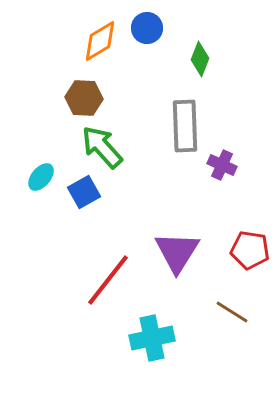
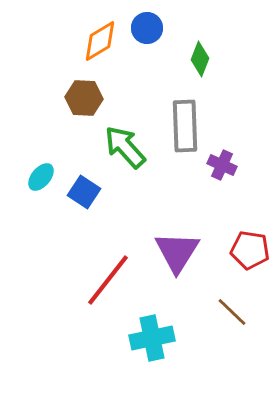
green arrow: moved 23 px right
blue square: rotated 28 degrees counterclockwise
brown line: rotated 12 degrees clockwise
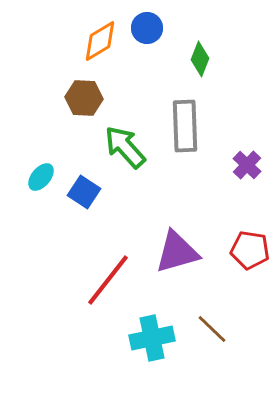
purple cross: moved 25 px right; rotated 20 degrees clockwise
purple triangle: rotated 42 degrees clockwise
brown line: moved 20 px left, 17 px down
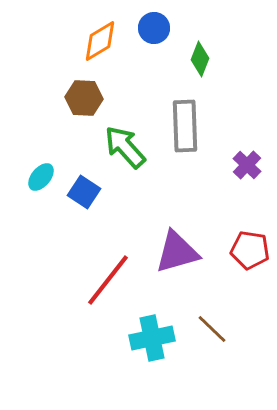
blue circle: moved 7 px right
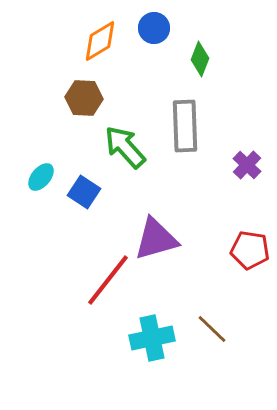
purple triangle: moved 21 px left, 13 px up
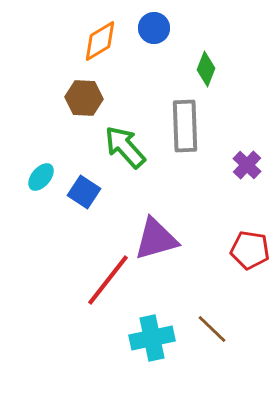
green diamond: moved 6 px right, 10 px down
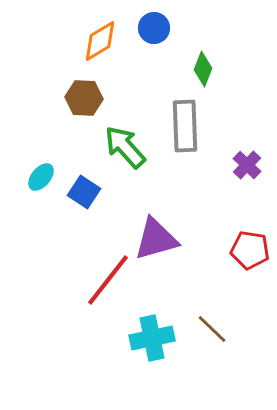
green diamond: moved 3 px left
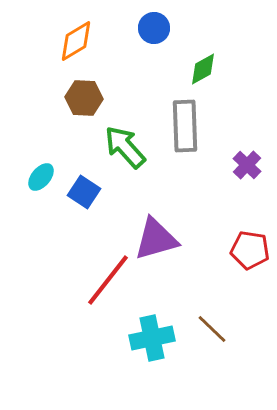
orange diamond: moved 24 px left
green diamond: rotated 40 degrees clockwise
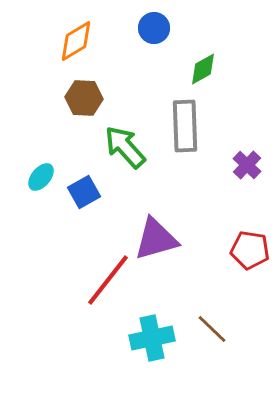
blue square: rotated 28 degrees clockwise
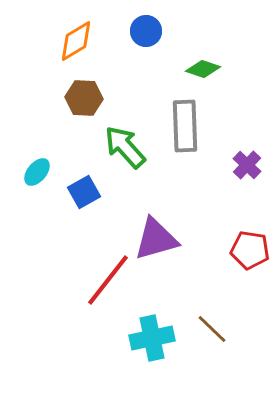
blue circle: moved 8 px left, 3 px down
green diamond: rotated 48 degrees clockwise
cyan ellipse: moved 4 px left, 5 px up
